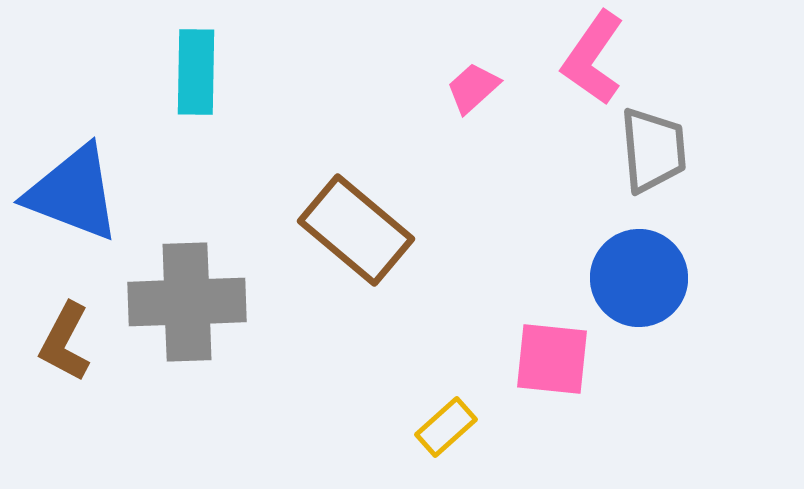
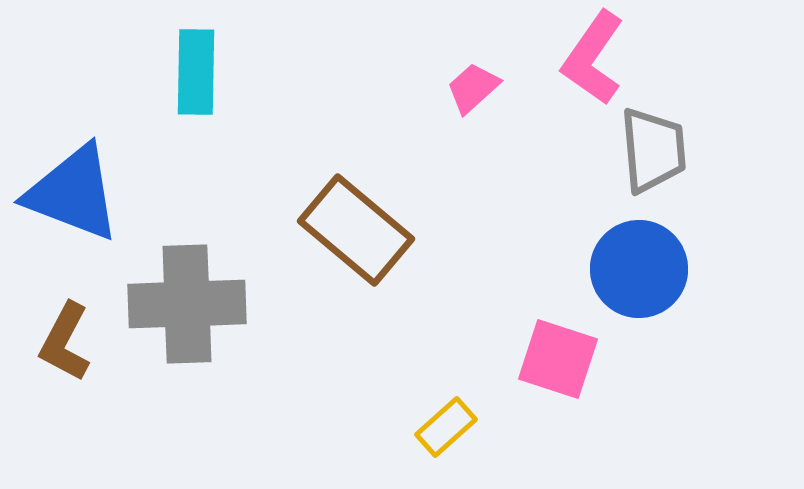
blue circle: moved 9 px up
gray cross: moved 2 px down
pink square: moved 6 px right; rotated 12 degrees clockwise
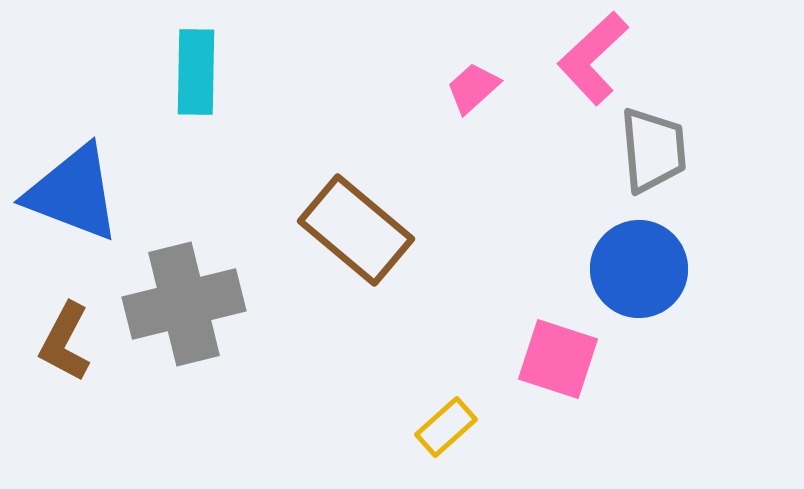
pink L-shape: rotated 12 degrees clockwise
gray cross: moved 3 px left; rotated 12 degrees counterclockwise
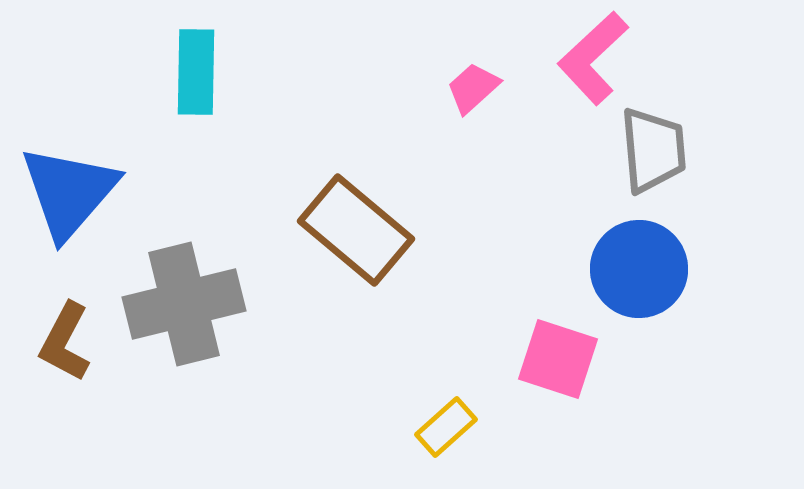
blue triangle: moved 4 px left, 1 px up; rotated 50 degrees clockwise
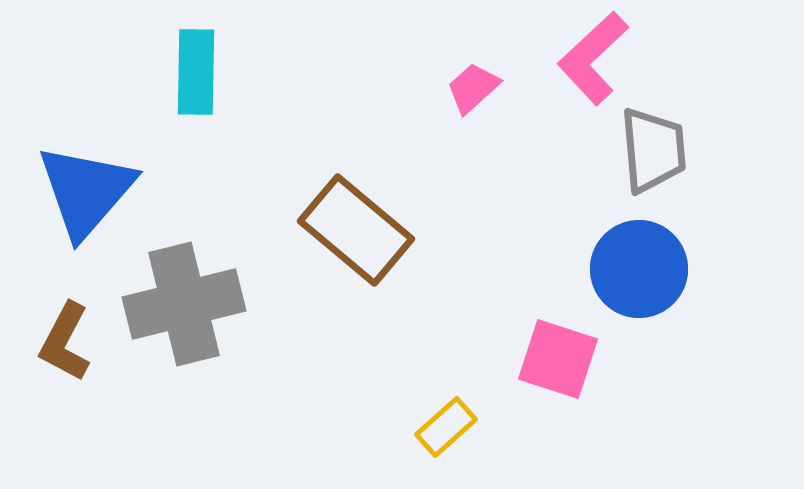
blue triangle: moved 17 px right, 1 px up
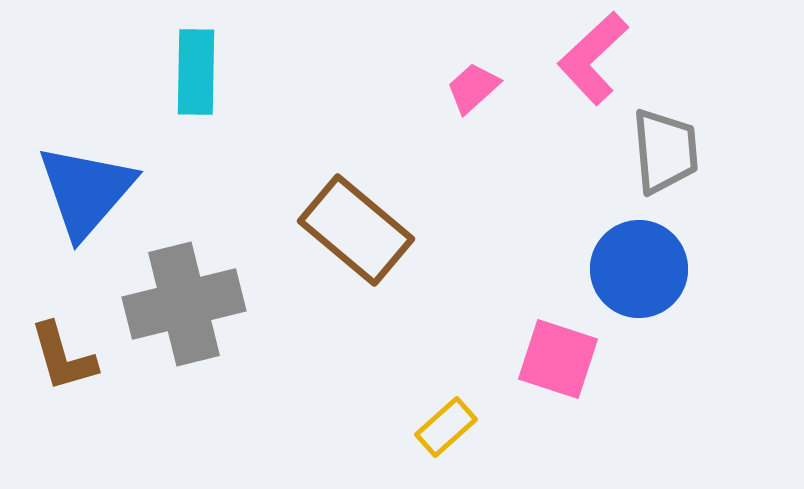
gray trapezoid: moved 12 px right, 1 px down
brown L-shape: moved 2 px left, 15 px down; rotated 44 degrees counterclockwise
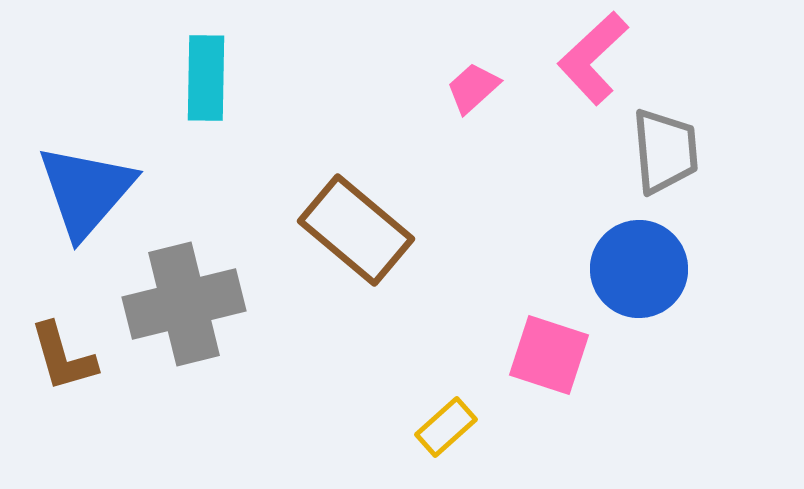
cyan rectangle: moved 10 px right, 6 px down
pink square: moved 9 px left, 4 px up
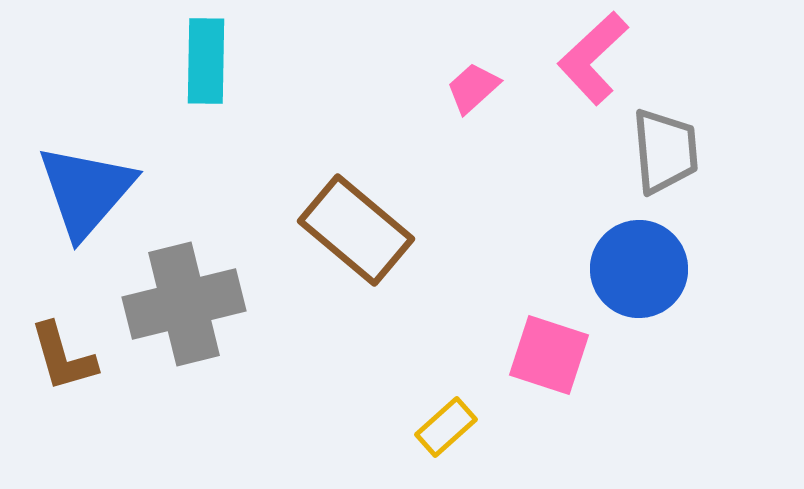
cyan rectangle: moved 17 px up
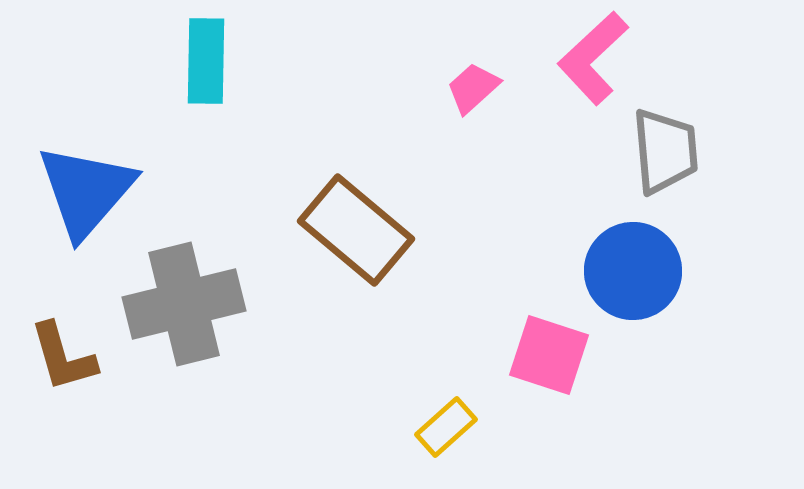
blue circle: moved 6 px left, 2 px down
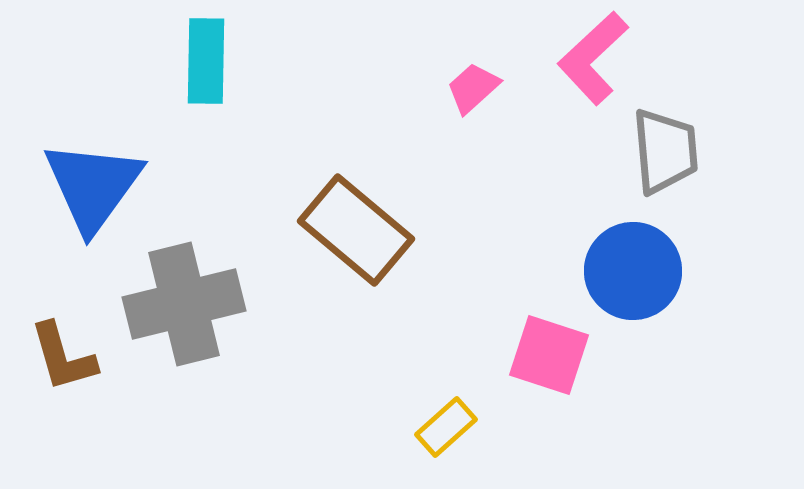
blue triangle: moved 7 px right, 5 px up; rotated 5 degrees counterclockwise
